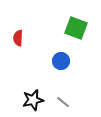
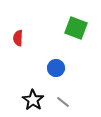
blue circle: moved 5 px left, 7 px down
black star: rotated 25 degrees counterclockwise
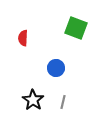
red semicircle: moved 5 px right
gray line: rotated 64 degrees clockwise
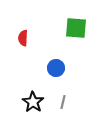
green square: rotated 15 degrees counterclockwise
black star: moved 2 px down
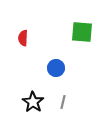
green square: moved 6 px right, 4 px down
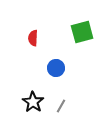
green square: rotated 20 degrees counterclockwise
red semicircle: moved 10 px right
gray line: moved 2 px left, 4 px down; rotated 16 degrees clockwise
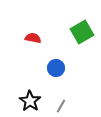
green square: rotated 15 degrees counterclockwise
red semicircle: rotated 98 degrees clockwise
black star: moved 3 px left, 1 px up
